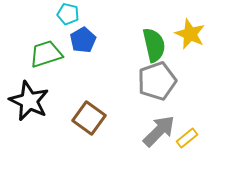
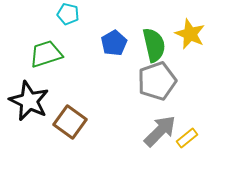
blue pentagon: moved 31 px right, 3 px down
brown square: moved 19 px left, 4 px down
gray arrow: moved 1 px right
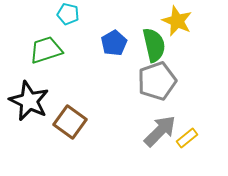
yellow star: moved 13 px left, 13 px up
green trapezoid: moved 4 px up
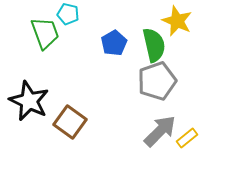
green trapezoid: moved 1 px left, 17 px up; rotated 88 degrees clockwise
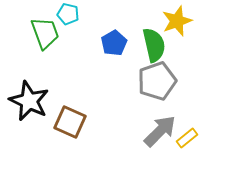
yellow star: rotated 28 degrees clockwise
brown square: rotated 12 degrees counterclockwise
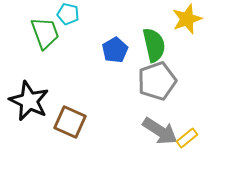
yellow star: moved 10 px right, 2 px up
blue pentagon: moved 1 px right, 7 px down
gray arrow: rotated 78 degrees clockwise
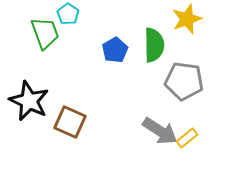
cyan pentagon: rotated 20 degrees clockwise
green semicircle: rotated 12 degrees clockwise
gray pentagon: moved 27 px right; rotated 27 degrees clockwise
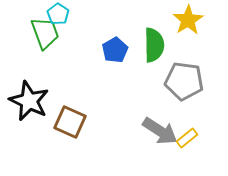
cyan pentagon: moved 10 px left
yellow star: moved 1 px right, 1 px down; rotated 12 degrees counterclockwise
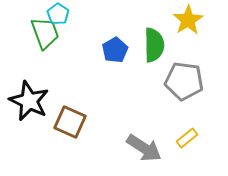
gray arrow: moved 16 px left, 17 px down
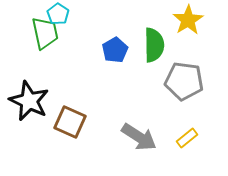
green trapezoid: rotated 8 degrees clockwise
gray arrow: moved 5 px left, 11 px up
